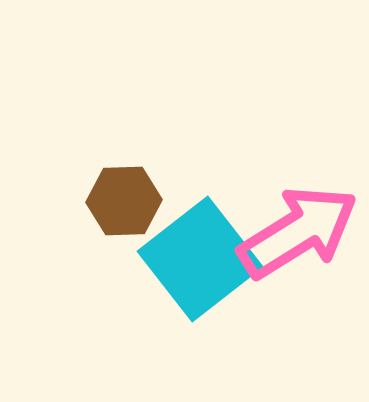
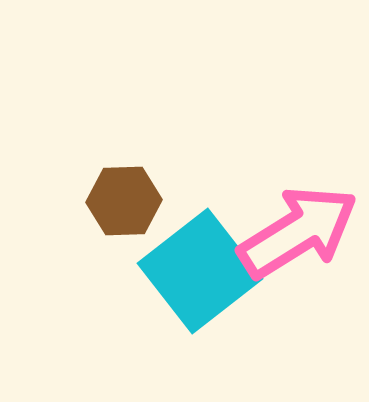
cyan square: moved 12 px down
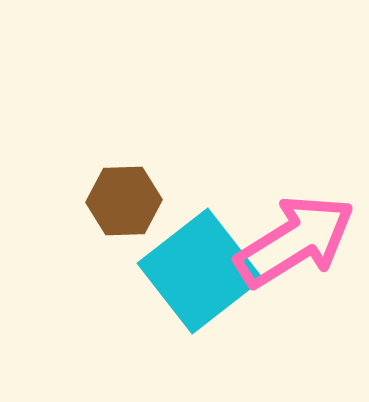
pink arrow: moved 3 px left, 9 px down
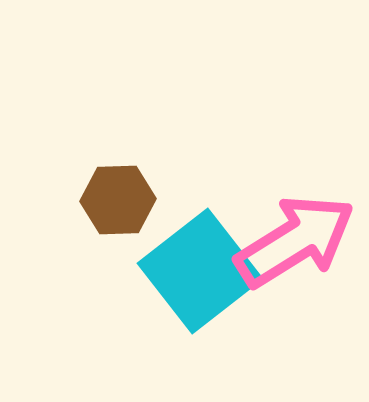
brown hexagon: moved 6 px left, 1 px up
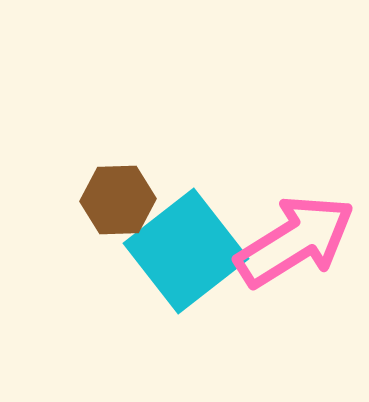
cyan square: moved 14 px left, 20 px up
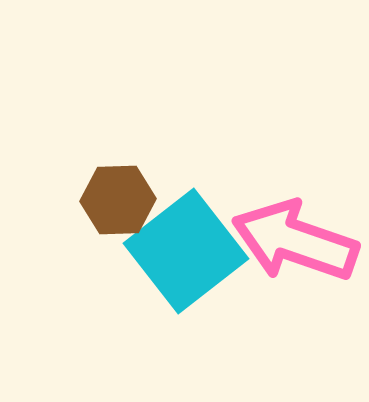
pink arrow: rotated 129 degrees counterclockwise
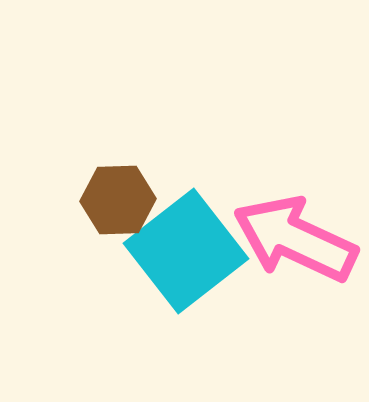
pink arrow: moved 2 px up; rotated 6 degrees clockwise
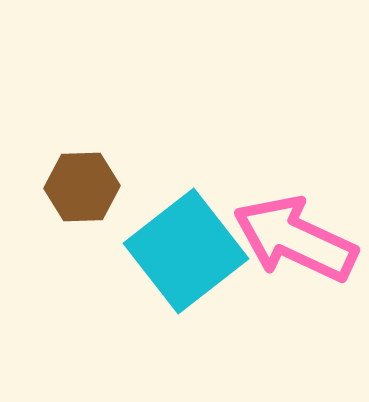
brown hexagon: moved 36 px left, 13 px up
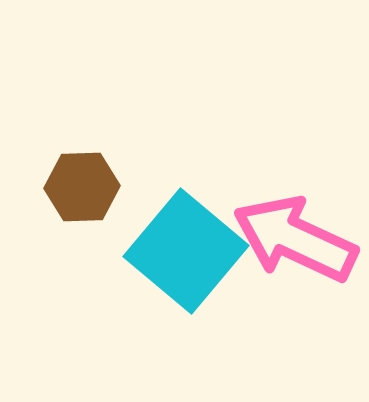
cyan square: rotated 12 degrees counterclockwise
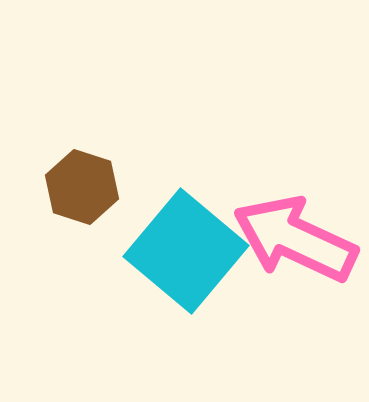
brown hexagon: rotated 20 degrees clockwise
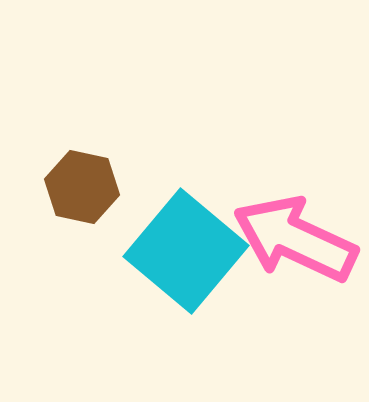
brown hexagon: rotated 6 degrees counterclockwise
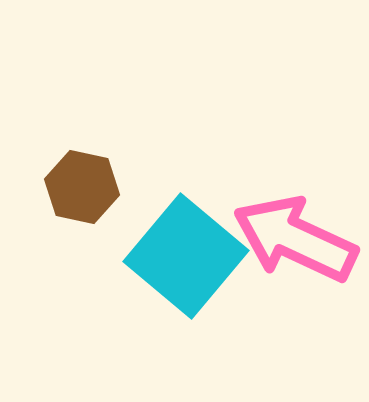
cyan square: moved 5 px down
